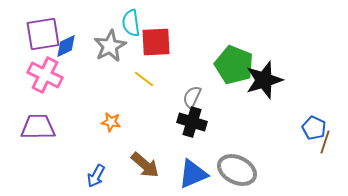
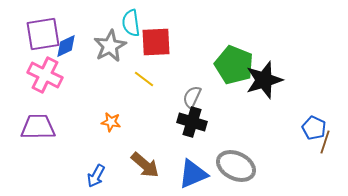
gray ellipse: moved 1 px left, 4 px up
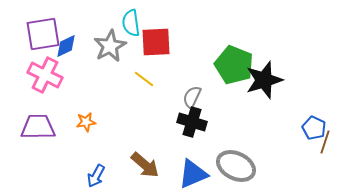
orange star: moved 25 px left; rotated 18 degrees counterclockwise
